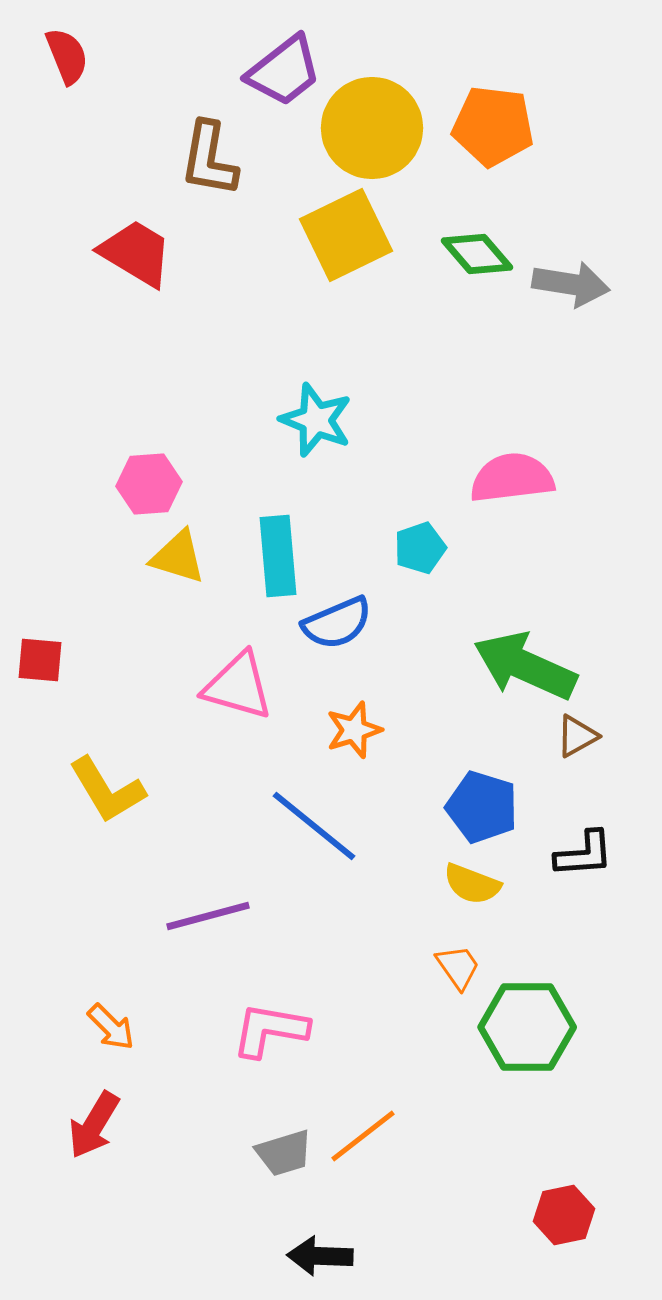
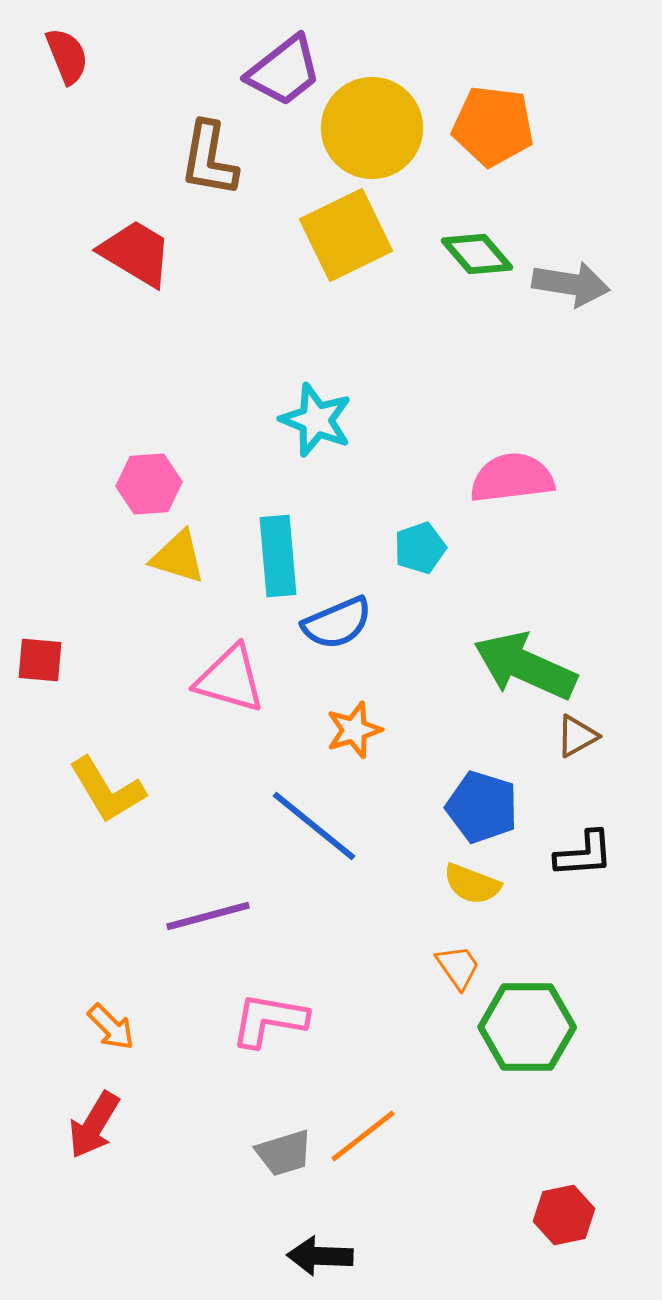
pink triangle: moved 8 px left, 7 px up
pink L-shape: moved 1 px left, 10 px up
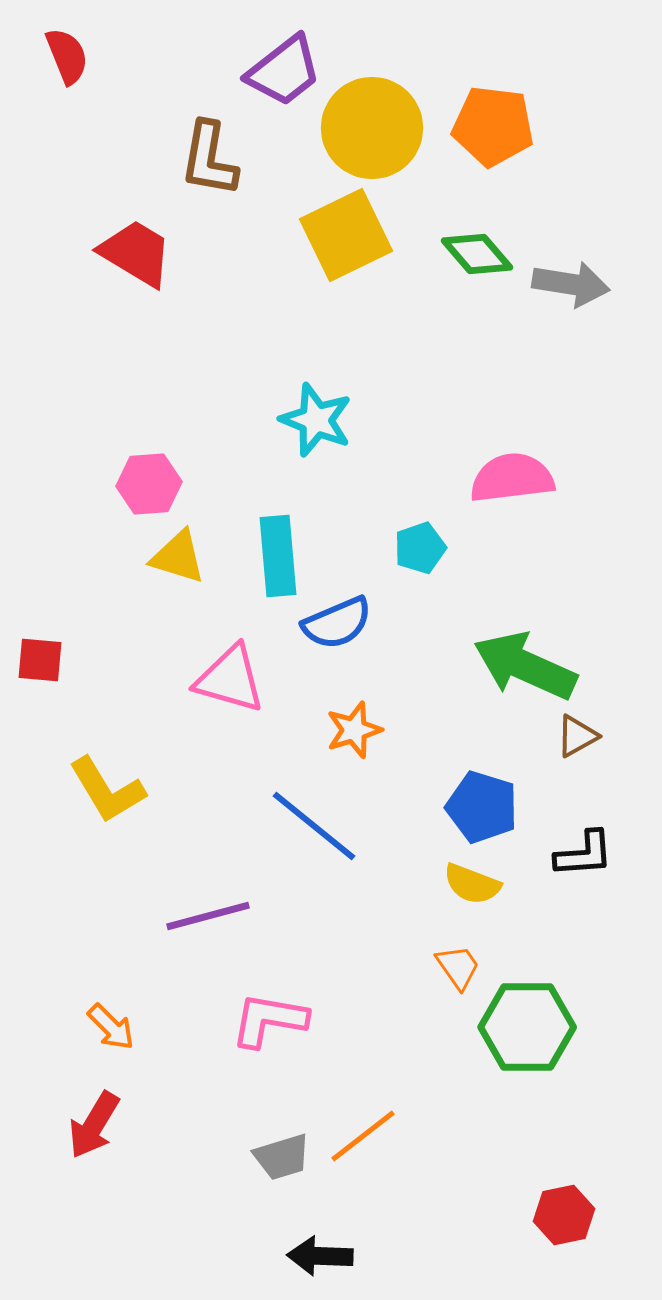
gray trapezoid: moved 2 px left, 4 px down
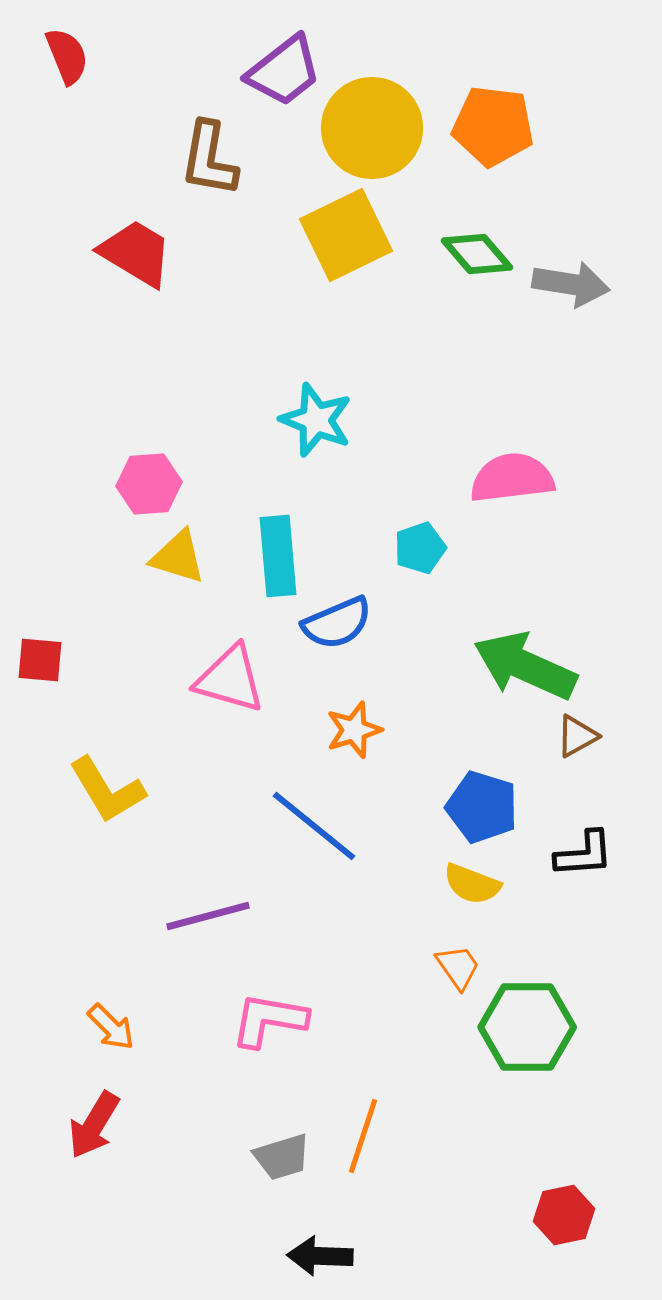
orange line: rotated 34 degrees counterclockwise
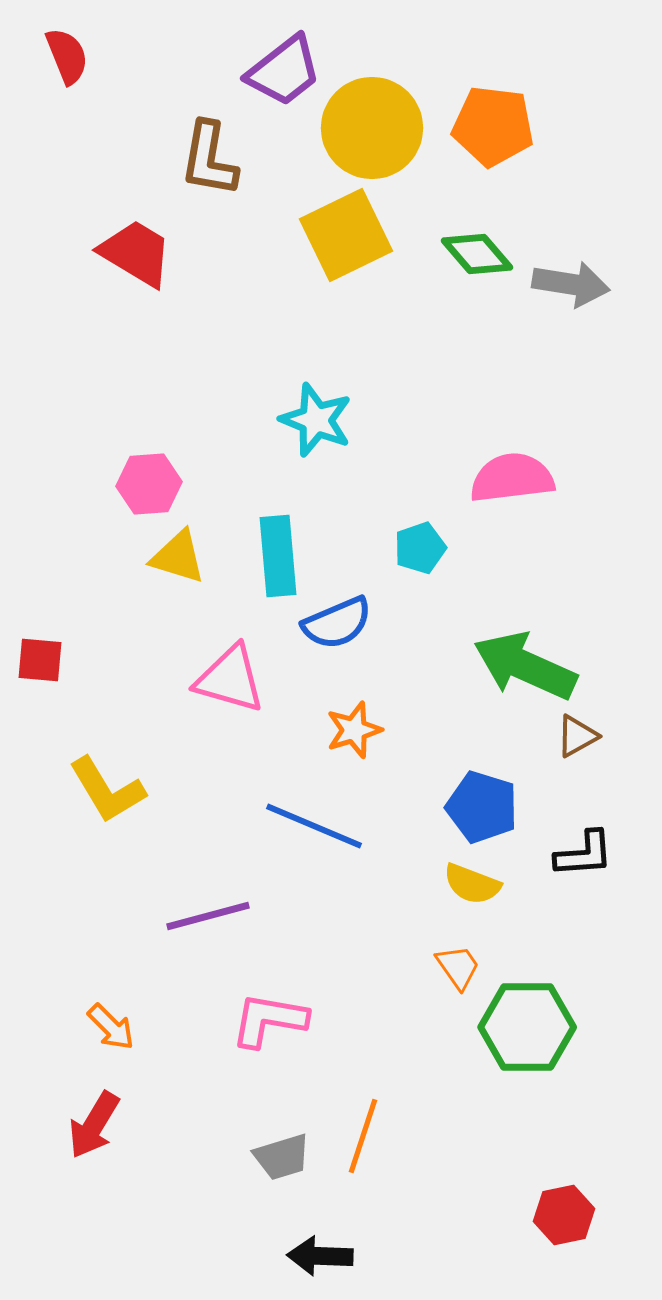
blue line: rotated 16 degrees counterclockwise
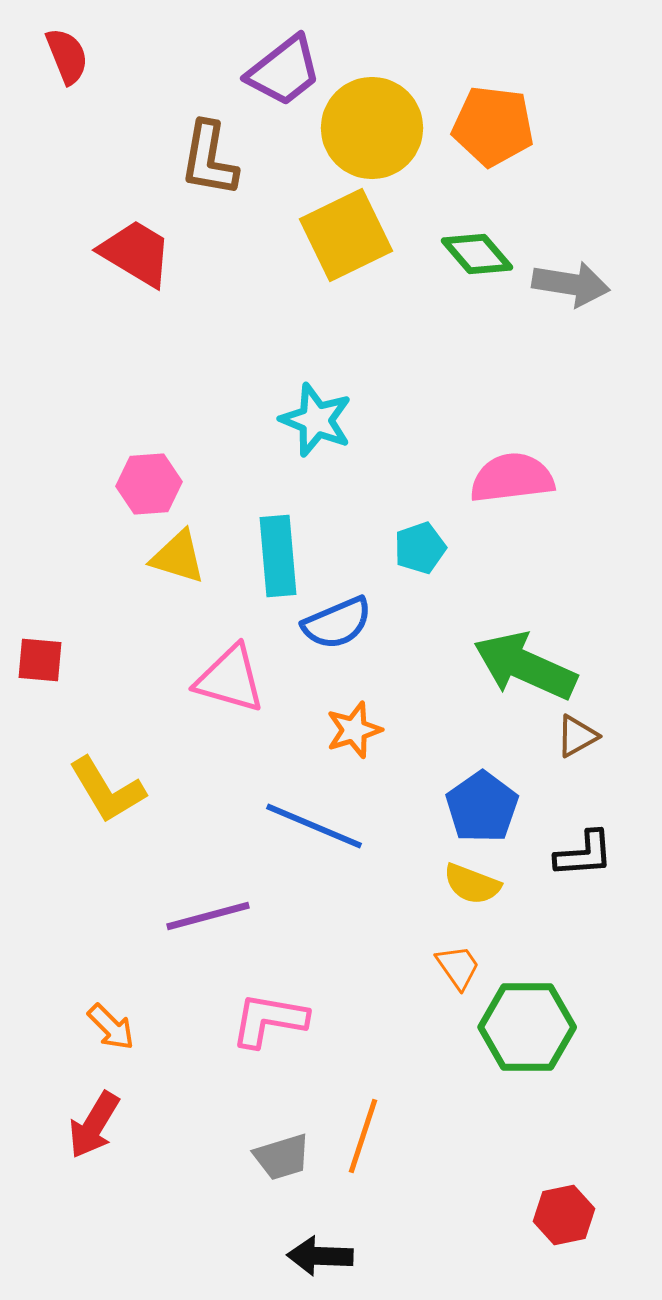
blue pentagon: rotated 20 degrees clockwise
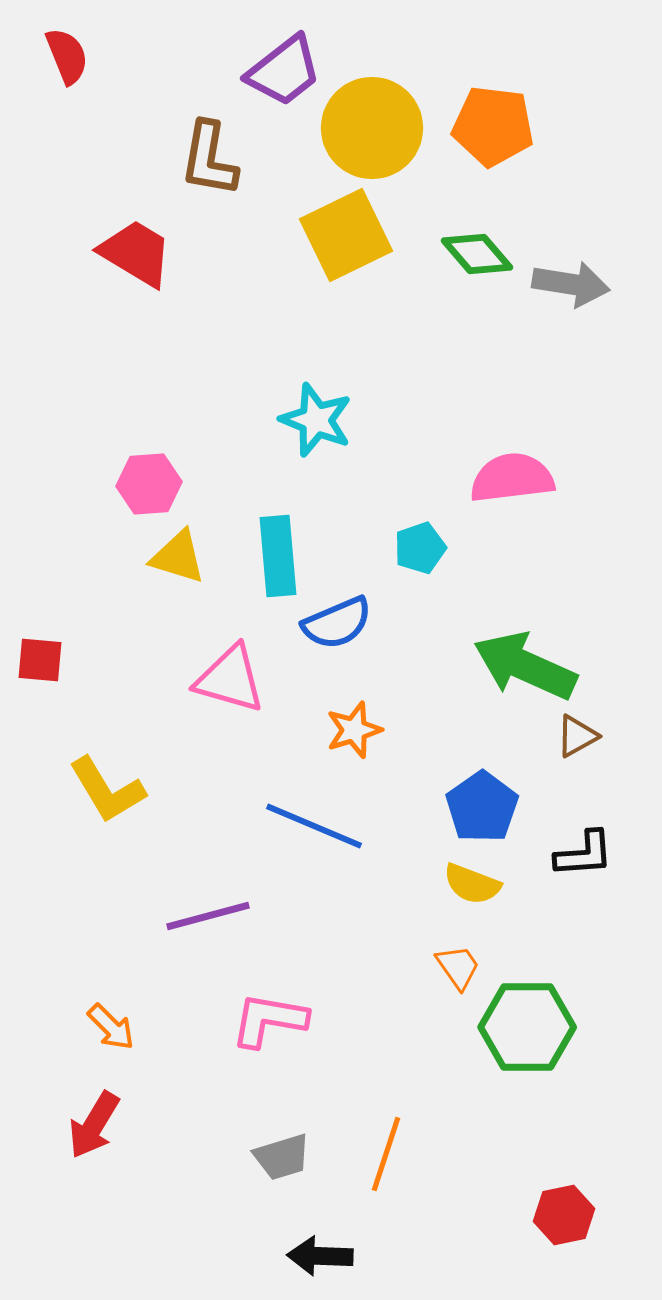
orange line: moved 23 px right, 18 px down
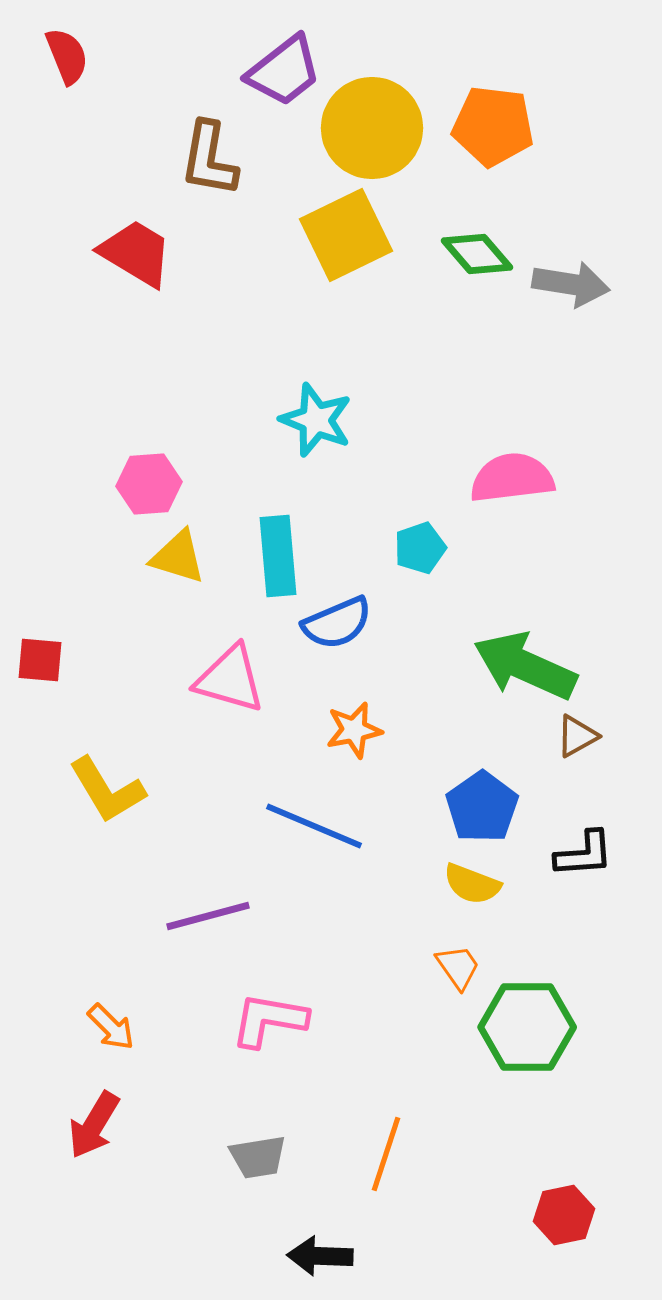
orange star: rotated 6 degrees clockwise
gray trapezoid: moved 24 px left; rotated 8 degrees clockwise
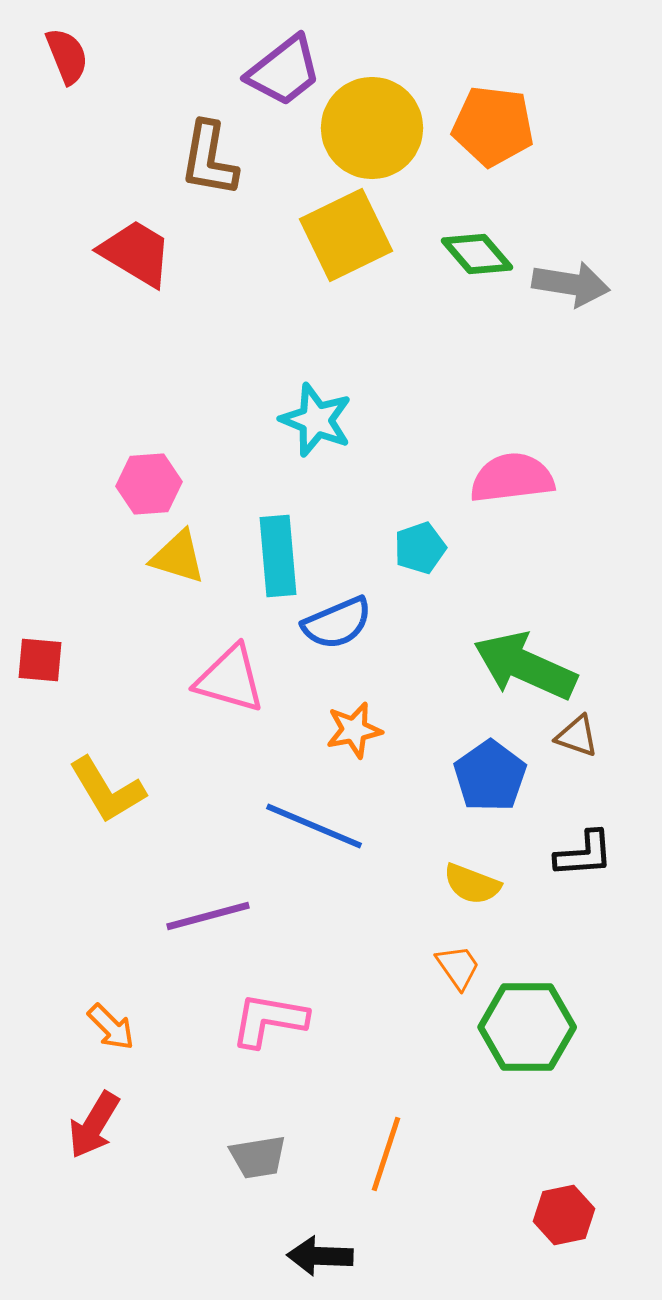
brown triangle: rotated 48 degrees clockwise
blue pentagon: moved 8 px right, 31 px up
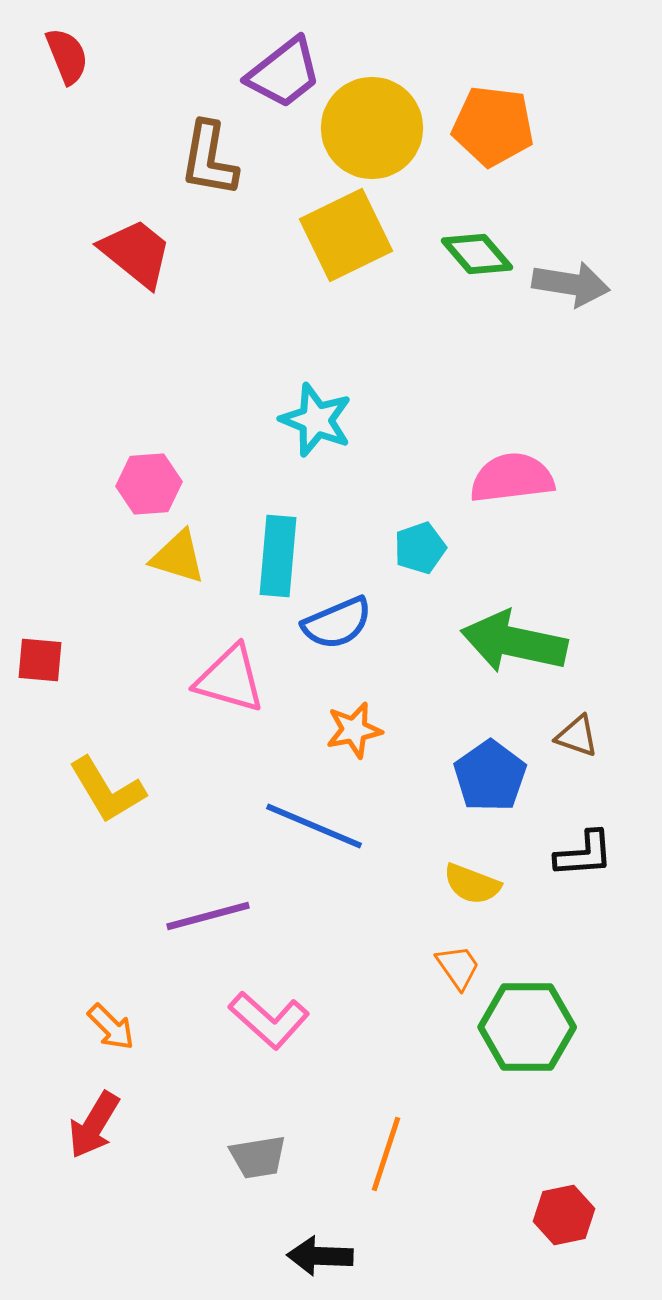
purple trapezoid: moved 2 px down
red trapezoid: rotated 8 degrees clockwise
cyan rectangle: rotated 10 degrees clockwise
green arrow: moved 11 px left, 24 px up; rotated 12 degrees counterclockwise
pink L-shape: rotated 148 degrees counterclockwise
